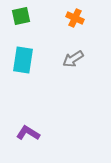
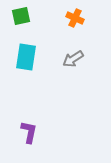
cyan rectangle: moved 3 px right, 3 px up
purple L-shape: moved 1 px right, 1 px up; rotated 70 degrees clockwise
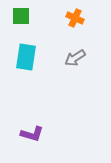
green square: rotated 12 degrees clockwise
gray arrow: moved 2 px right, 1 px up
purple L-shape: moved 3 px right, 2 px down; rotated 95 degrees clockwise
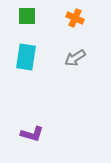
green square: moved 6 px right
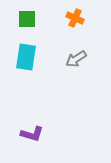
green square: moved 3 px down
gray arrow: moved 1 px right, 1 px down
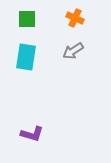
gray arrow: moved 3 px left, 8 px up
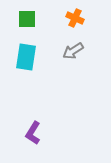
purple L-shape: moved 1 px right, 1 px up; rotated 105 degrees clockwise
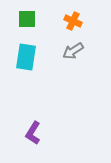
orange cross: moved 2 px left, 3 px down
